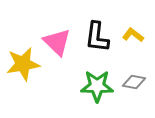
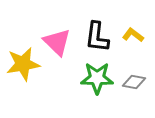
green star: moved 8 px up
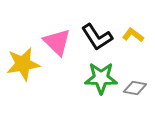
black L-shape: rotated 40 degrees counterclockwise
green star: moved 4 px right
gray diamond: moved 1 px right, 6 px down
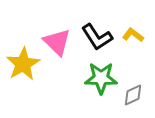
yellow star: rotated 20 degrees counterclockwise
gray diamond: moved 2 px left, 7 px down; rotated 35 degrees counterclockwise
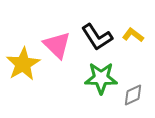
pink triangle: moved 3 px down
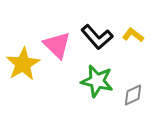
black L-shape: rotated 8 degrees counterclockwise
green star: moved 4 px left, 3 px down; rotated 12 degrees clockwise
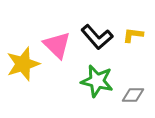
yellow L-shape: rotated 30 degrees counterclockwise
yellow star: rotated 12 degrees clockwise
gray diamond: rotated 25 degrees clockwise
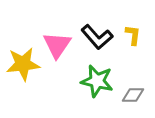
yellow L-shape: rotated 90 degrees clockwise
pink triangle: rotated 20 degrees clockwise
yellow star: rotated 12 degrees clockwise
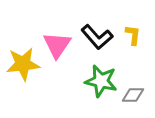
green star: moved 4 px right
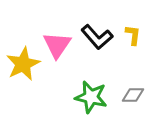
yellow star: rotated 20 degrees counterclockwise
green star: moved 10 px left, 16 px down
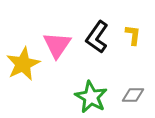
black L-shape: rotated 76 degrees clockwise
green star: rotated 16 degrees clockwise
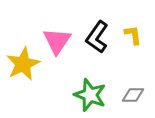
yellow L-shape: rotated 15 degrees counterclockwise
pink triangle: moved 4 px up
green star: moved 1 px left, 2 px up; rotated 8 degrees counterclockwise
